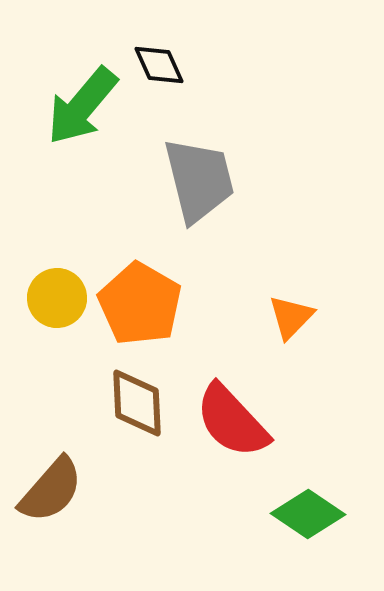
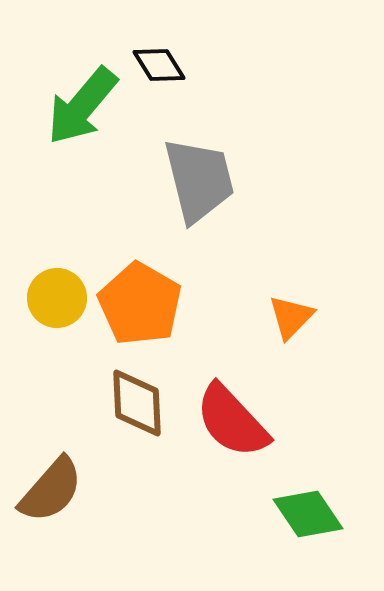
black diamond: rotated 8 degrees counterclockwise
green diamond: rotated 22 degrees clockwise
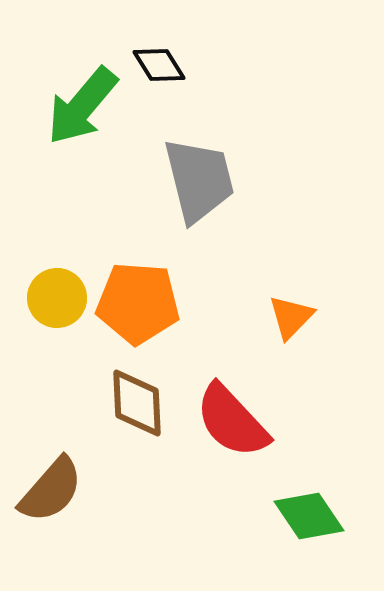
orange pentagon: moved 2 px left, 1 px up; rotated 26 degrees counterclockwise
green diamond: moved 1 px right, 2 px down
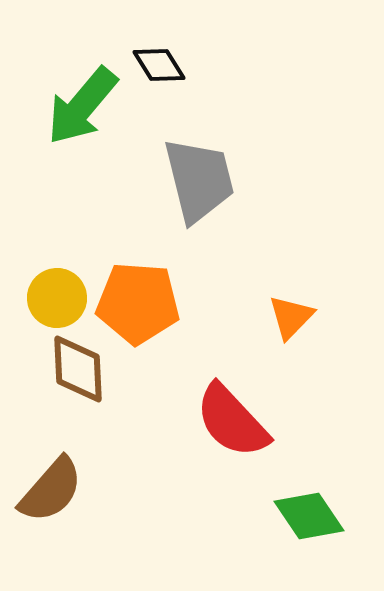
brown diamond: moved 59 px left, 34 px up
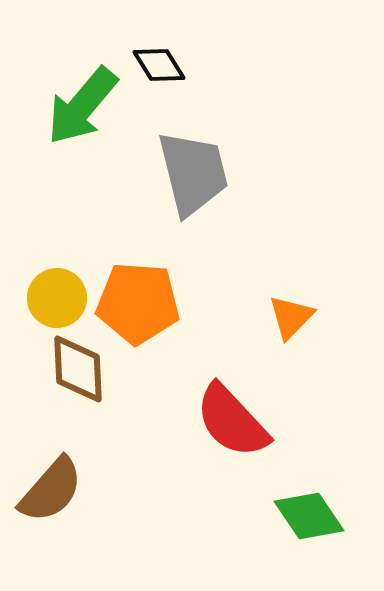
gray trapezoid: moved 6 px left, 7 px up
